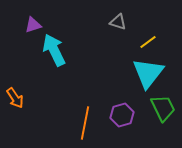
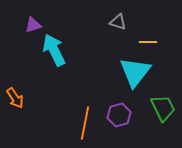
yellow line: rotated 36 degrees clockwise
cyan triangle: moved 13 px left, 1 px up
purple hexagon: moved 3 px left
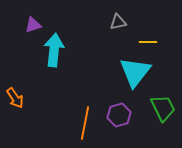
gray triangle: rotated 30 degrees counterclockwise
cyan arrow: rotated 32 degrees clockwise
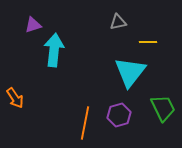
cyan triangle: moved 5 px left
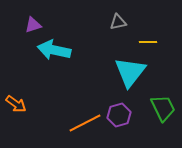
cyan arrow: rotated 84 degrees counterclockwise
orange arrow: moved 1 px right, 6 px down; rotated 20 degrees counterclockwise
orange line: rotated 52 degrees clockwise
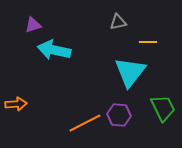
orange arrow: rotated 40 degrees counterclockwise
purple hexagon: rotated 20 degrees clockwise
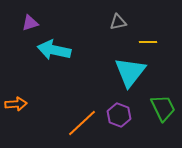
purple triangle: moved 3 px left, 2 px up
purple hexagon: rotated 15 degrees clockwise
orange line: moved 3 px left; rotated 16 degrees counterclockwise
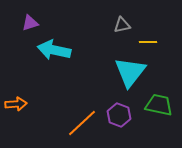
gray triangle: moved 4 px right, 3 px down
green trapezoid: moved 4 px left, 3 px up; rotated 52 degrees counterclockwise
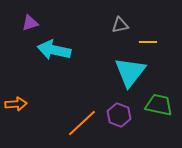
gray triangle: moved 2 px left
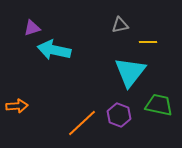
purple triangle: moved 2 px right, 5 px down
orange arrow: moved 1 px right, 2 px down
